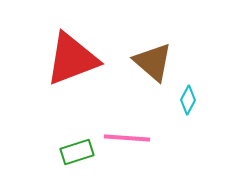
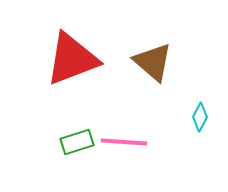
cyan diamond: moved 12 px right, 17 px down
pink line: moved 3 px left, 4 px down
green rectangle: moved 10 px up
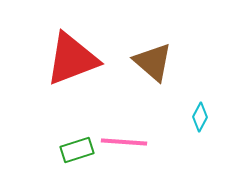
green rectangle: moved 8 px down
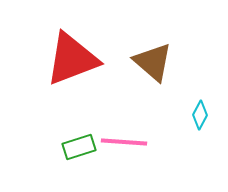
cyan diamond: moved 2 px up
green rectangle: moved 2 px right, 3 px up
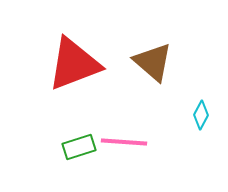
red triangle: moved 2 px right, 5 px down
cyan diamond: moved 1 px right
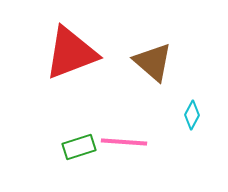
red triangle: moved 3 px left, 11 px up
cyan diamond: moved 9 px left
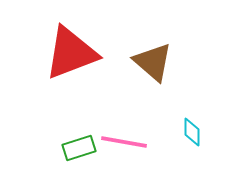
cyan diamond: moved 17 px down; rotated 28 degrees counterclockwise
pink line: rotated 6 degrees clockwise
green rectangle: moved 1 px down
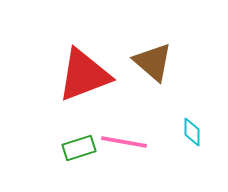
red triangle: moved 13 px right, 22 px down
